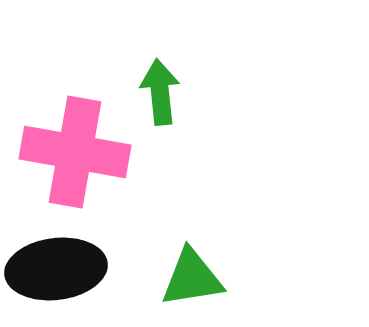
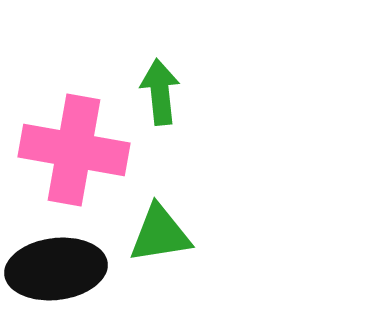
pink cross: moved 1 px left, 2 px up
green triangle: moved 32 px left, 44 px up
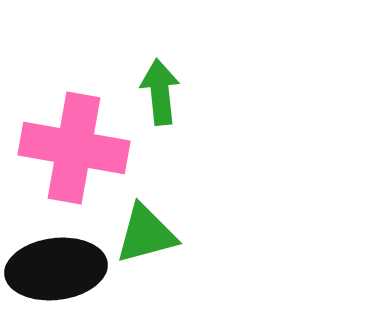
pink cross: moved 2 px up
green triangle: moved 14 px left; rotated 6 degrees counterclockwise
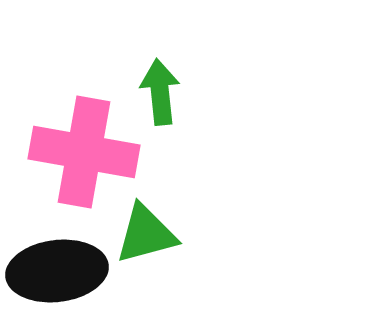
pink cross: moved 10 px right, 4 px down
black ellipse: moved 1 px right, 2 px down
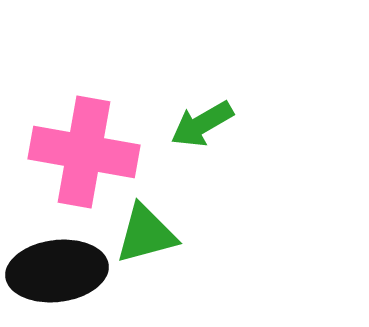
green arrow: moved 42 px right, 32 px down; rotated 114 degrees counterclockwise
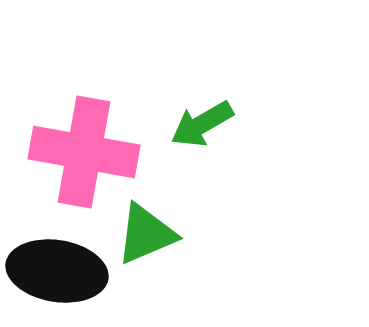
green triangle: rotated 8 degrees counterclockwise
black ellipse: rotated 16 degrees clockwise
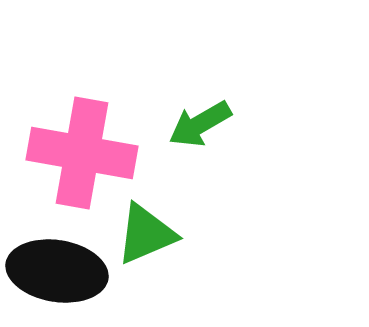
green arrow: moved 2 px left
pink cross: moved 2 px left, 1 px down
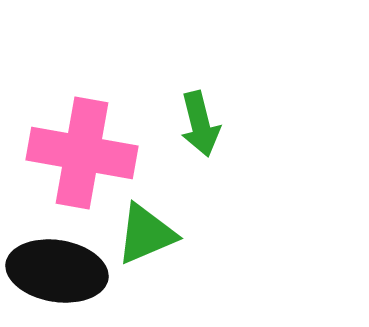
green arrow: rotated 74 degrees counterclockwise
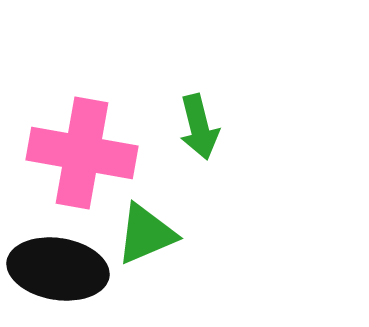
green arrow: moved 1 px left, 3 px down
black ellipse: moved 1 px right, 2 px up
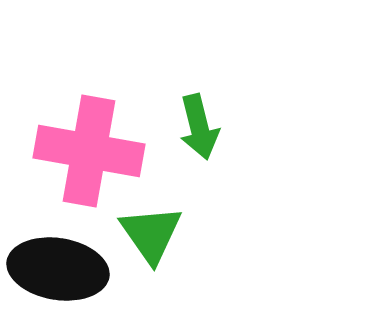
pink cross: moved 7 px right, 2 px up
green triangle: moved 5 px right; rotated 42 degrees counterclockwise
